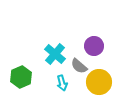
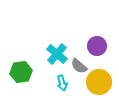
purple circle: moved 3 px right
cyan cross: moved 2 px right
green hexagon: moved 5 px up; rotated 15 degrees clockwise
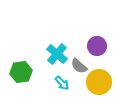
cyan arrow: rotated 28 degrees counterclockwise
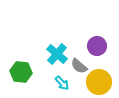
green hexagon: rotated 15 degrees clockwise
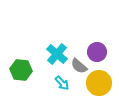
purple circle: moved 6 px down
green hexagon: moved 2 px up
yellow circle: moved 1 px down
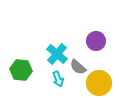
purple circle: moved 1 px left, 11 px up
gray semicircle: moved 1 px left, 1 px down
cyan arrow: moved 4 px left, 4 px up; rotated 21 degrees clockwise
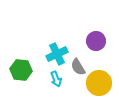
cyan cross: rotated 25 degrees clockwise
gray semicircle: rotated 18 degrees clockwise
cyan arrow: moved 2 px left
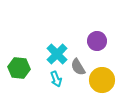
purple circle: moved 1 px right
cyan cross: rotated 20 degrees counterclockwise
green hexagon: moved 2 px left, 2 px up
yellow circle: moved 3 px right, 3 px up
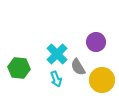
purple circle: moved 1 px left, 1 px down
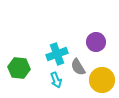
cyan cross: rotated 25 degrees clockwise
cyan arrow: moved 1 px down
